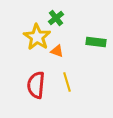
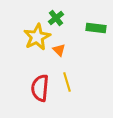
yellow star: rotated 12 degrees clockwise
green rectangle: moved 14 px up
orange triangle: moved 2 px right, 1 px up; rotated 24 degrees clockwise
red semicircle: moved 4 px right, 3 px down
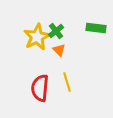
green cross: moved 13 px down
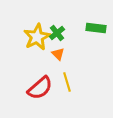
green cross: moved 1 px right, 2 px down
orange triangle: moved 1 px left, 4 px down
red semicircle: rotated 136 degrees counterclockwise
